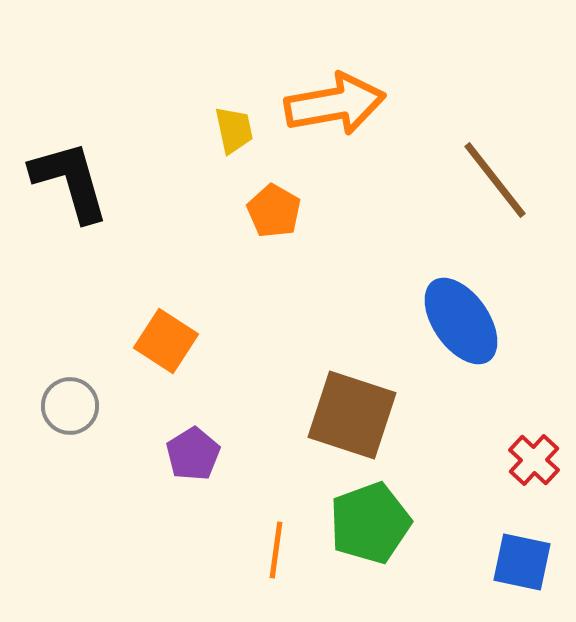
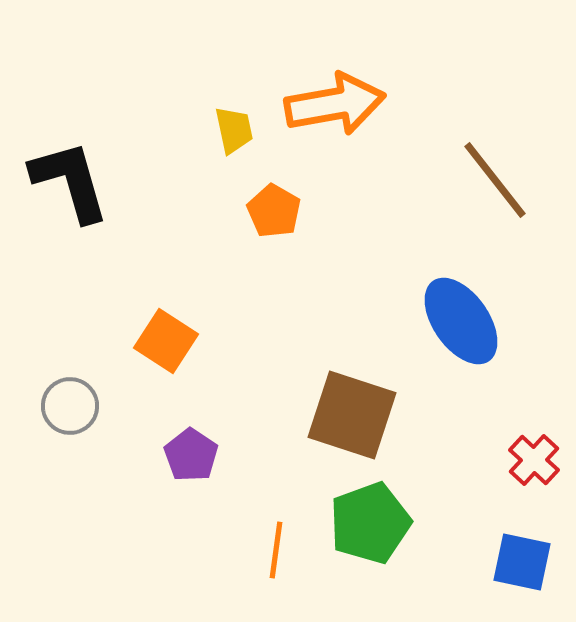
purple pentagon: moved 2 px left, 1 px down; rotated 6 degrees counterclockwise
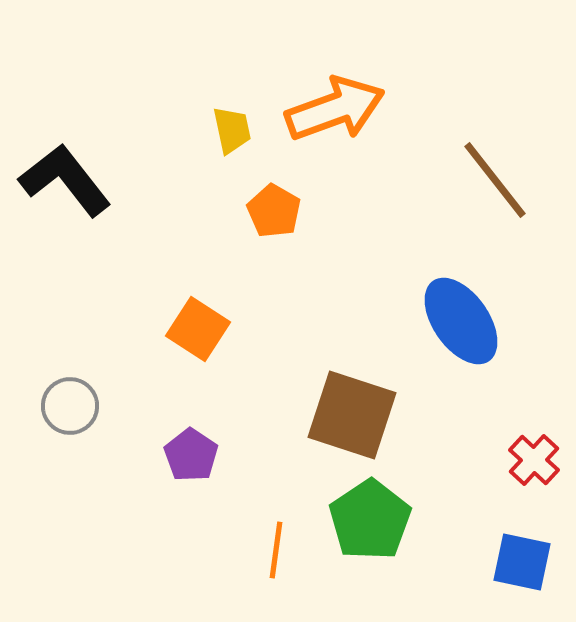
orange arrow: moved 5 px down; rotated 10 degrees counterclockwise
yellow trapezoid: moved 2 px left
black L-shape: moved 5 px left, 1 px up; rotated 22 degrees counterclockwise
orange square: moved 32 px right, 12 px up
green pentagon: moved 3 px up; rotated 14 degrees counterclockwise
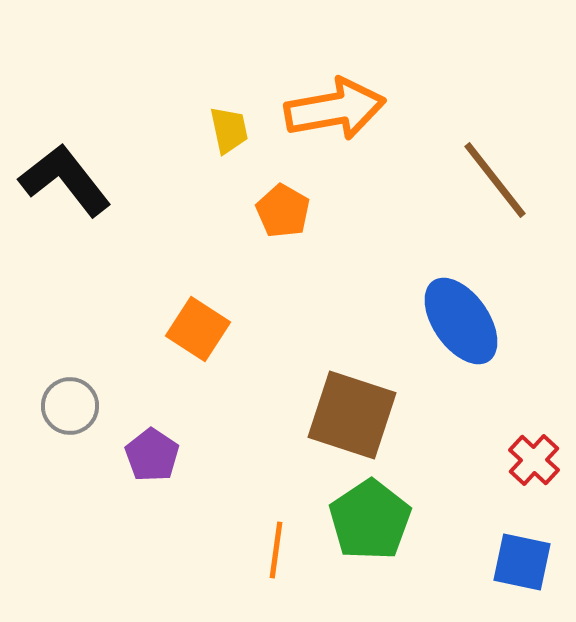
orange arrow: rotated 10 degrees clockwise
yellow trapezoid: moved 3 px left
orange pentagon: moved 9 px right
purple pentagon: moved 39 px left
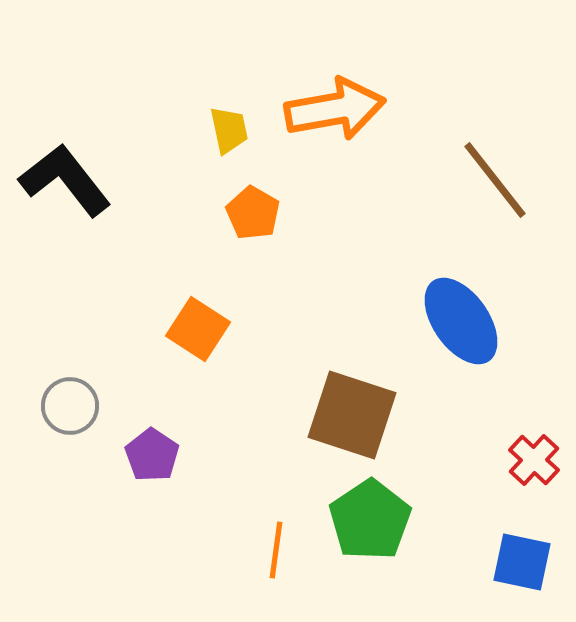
orange pentagon: moved 30 px left, 2 px down
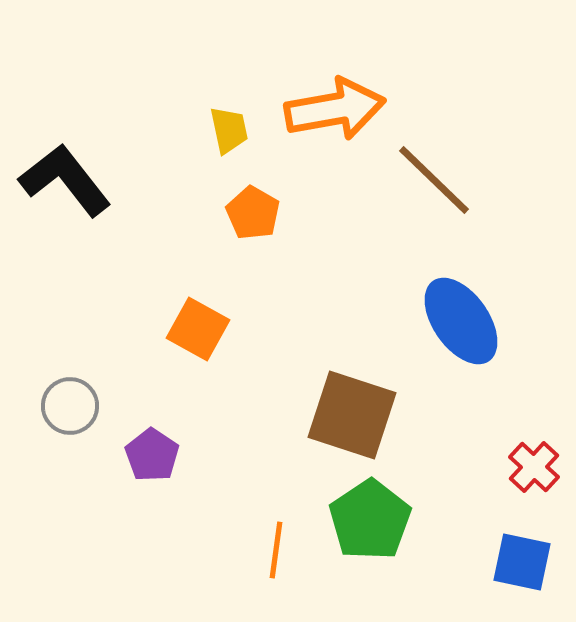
brown line: moved 61 px left; rotated 8 degrees counterclockwise
orange square: rotated 4 degrees counterclockwise
red cross: moved 7 px down
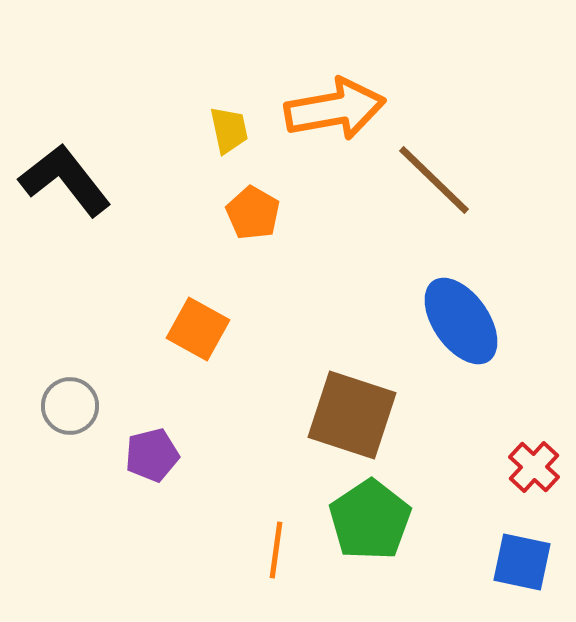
purple pentagon: rotated 24 degrees clockwise
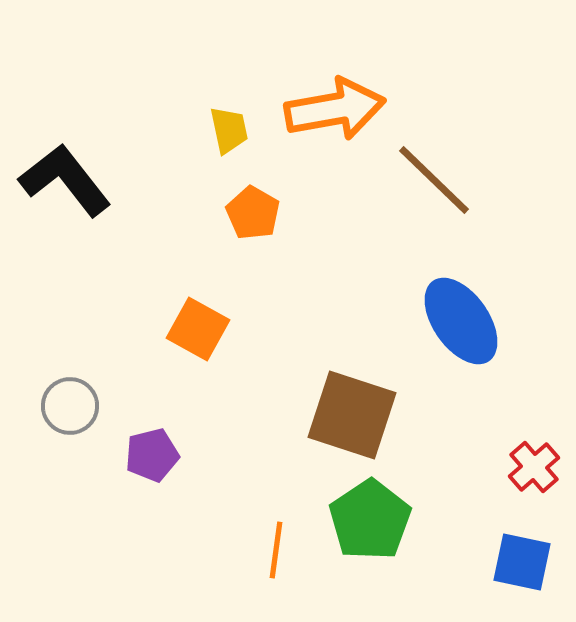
red cross: rotated 6 degrees clockwise
